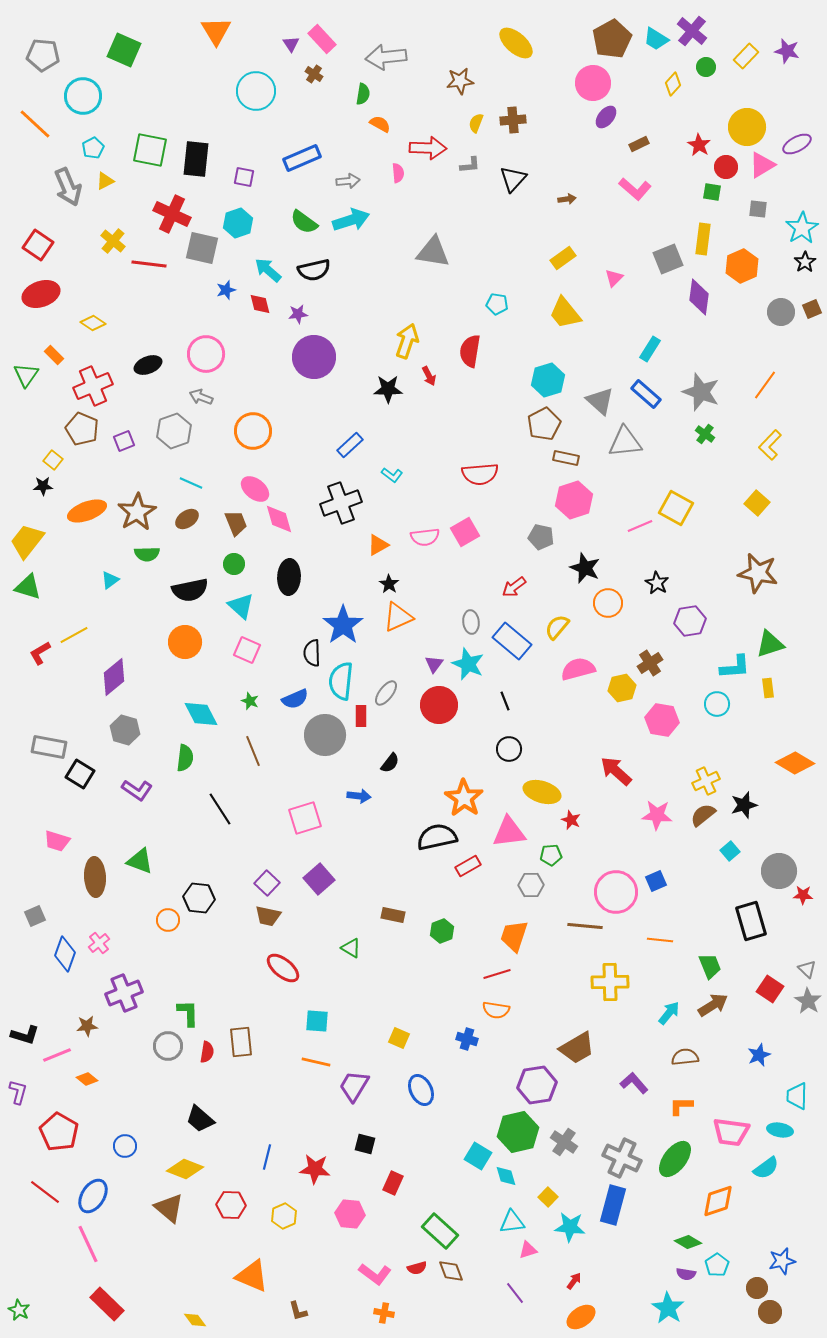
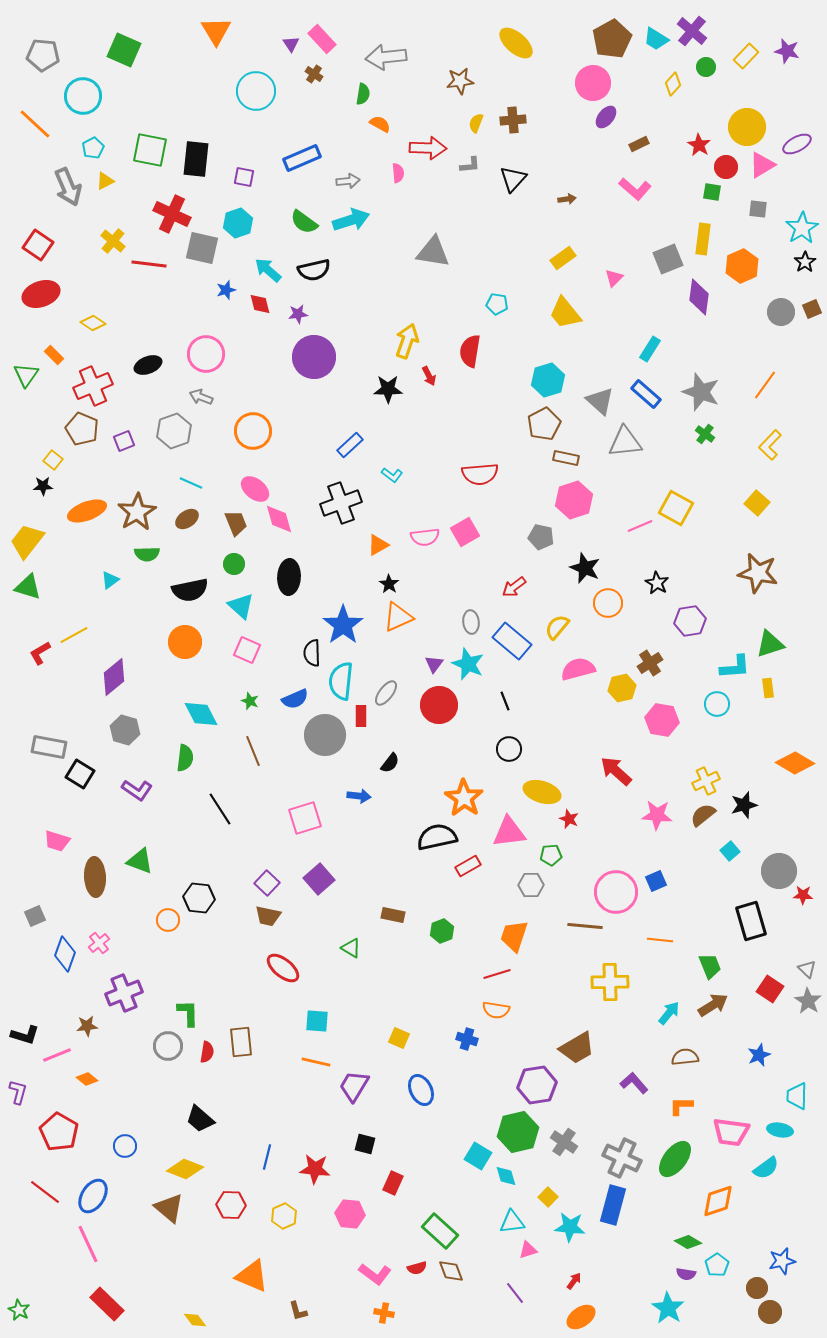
red star at (571, 820): moved 2 px left, 1 px up
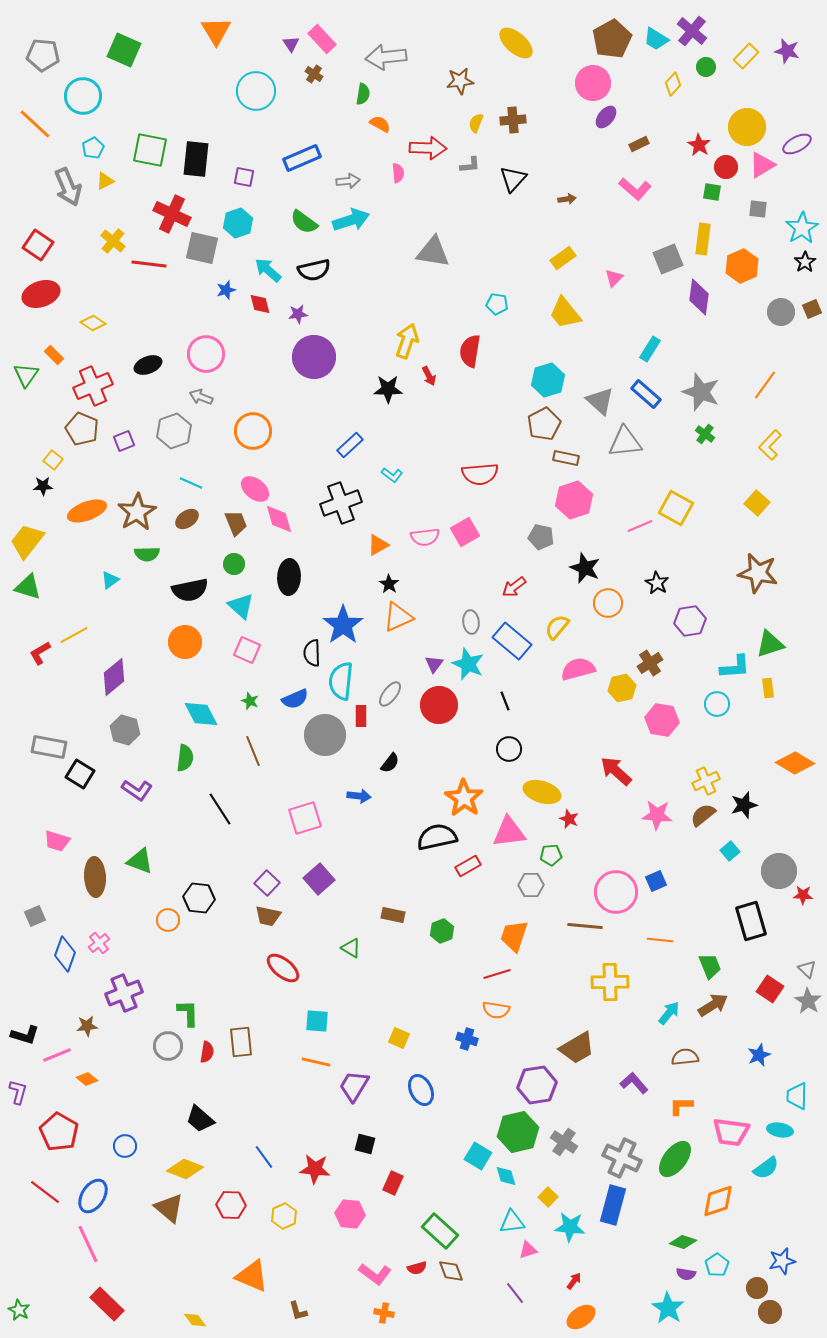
gray ellipse at (386, 693): moved 4 px right, 1 px down
blue line at (267, 1157): moved 3 px left; rotated 50 degrees counterclockwise
green diamond at (688, 1242): moved 5 px left; rotated 12 degrees counterclockwise
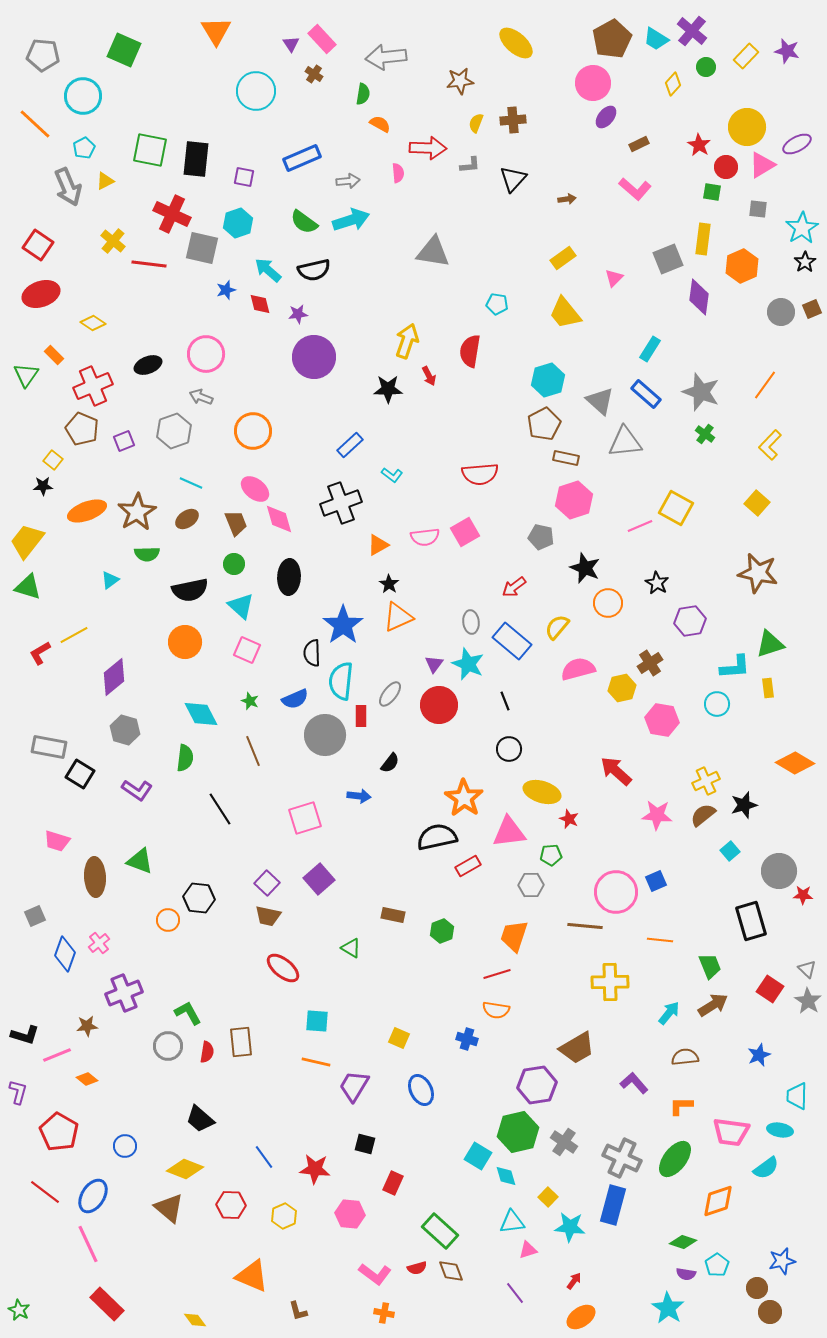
cyan pentagon at (93, 148): moved 9 px left
green L-shape at (188, 1013): rotated 28 degrees counterclockwise
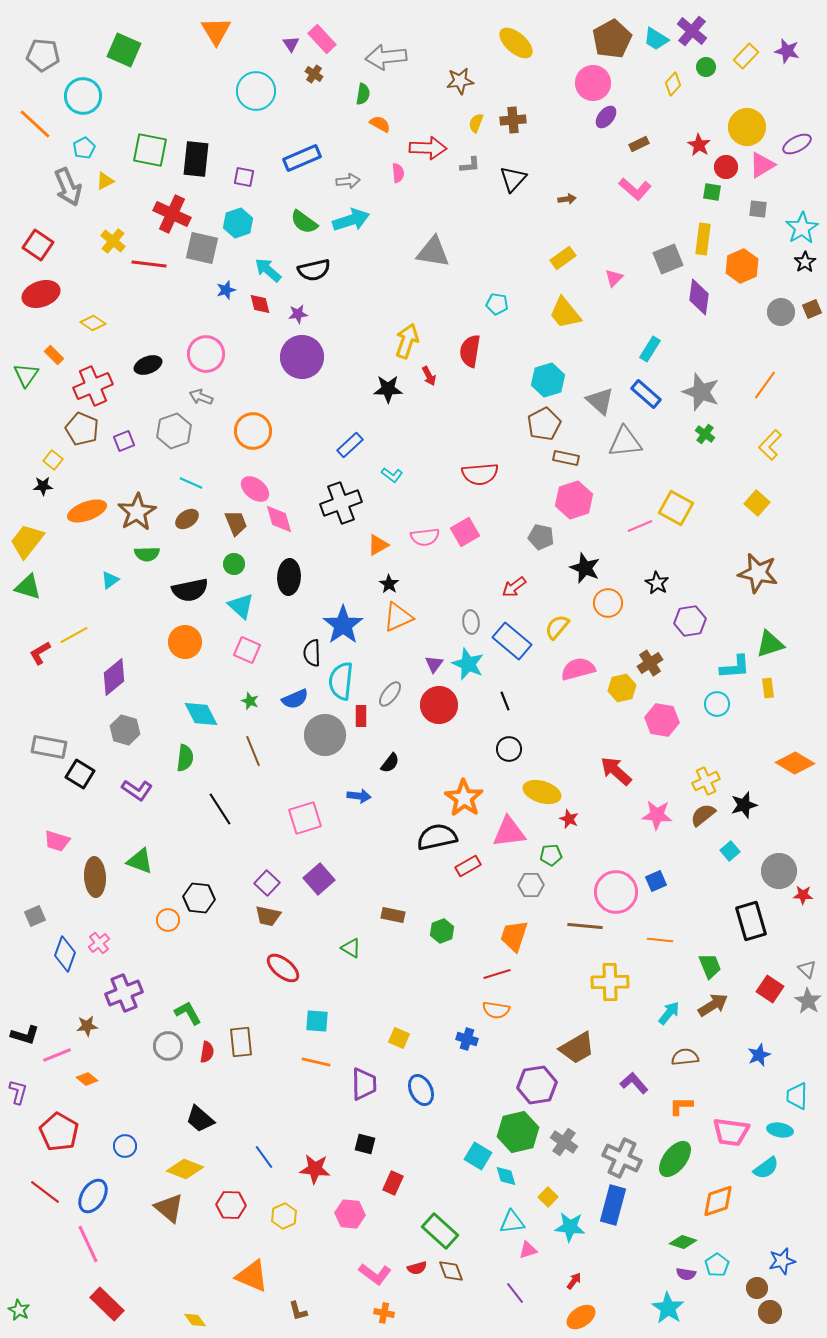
purple circle at (314, 357): moved 12 px left
purple trapezoid at (354, 1086): moved 10 px right, 2 px up; rotated 148 degrees clockwise
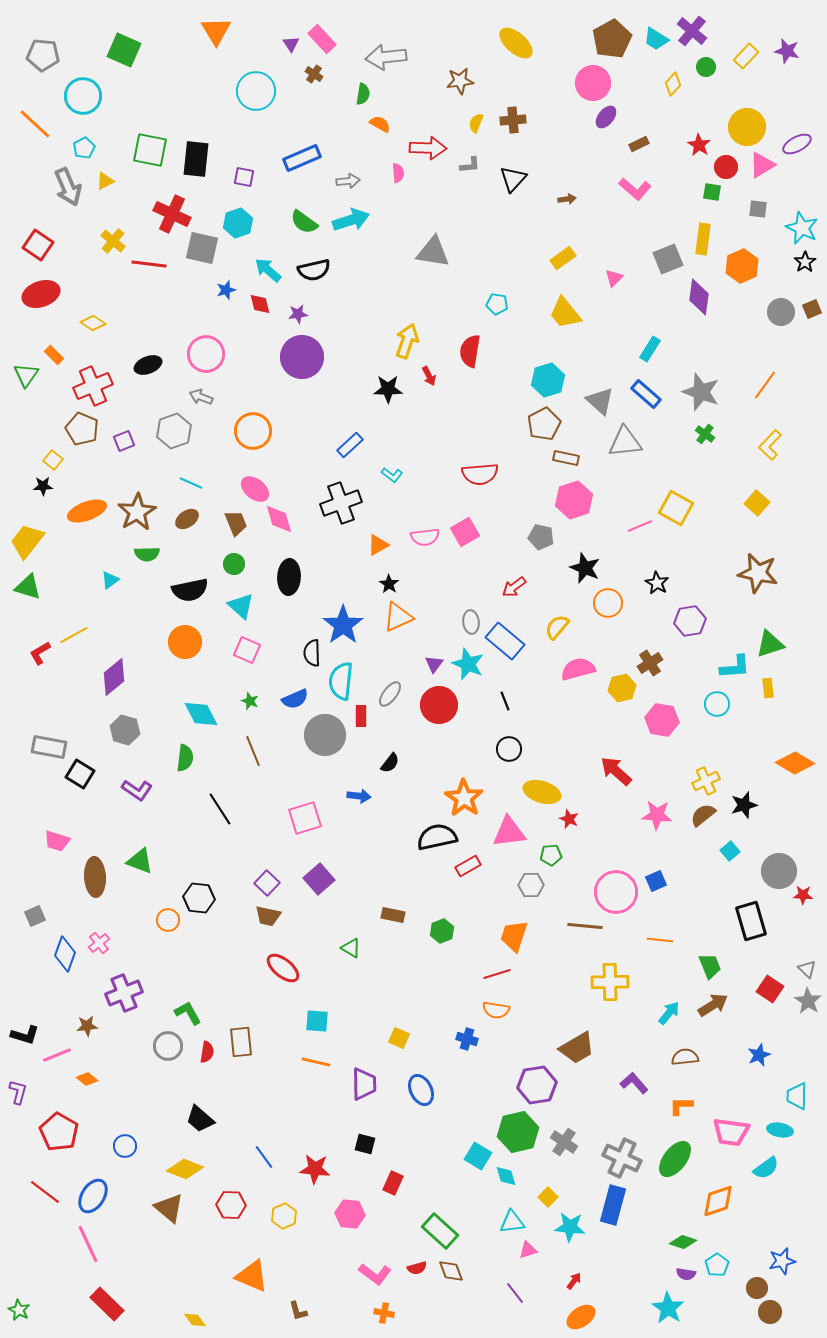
cyan star at (802, 228): rotated 16 degrees counterclockwise
blue rectangle at (512, 641): moved 7 px left
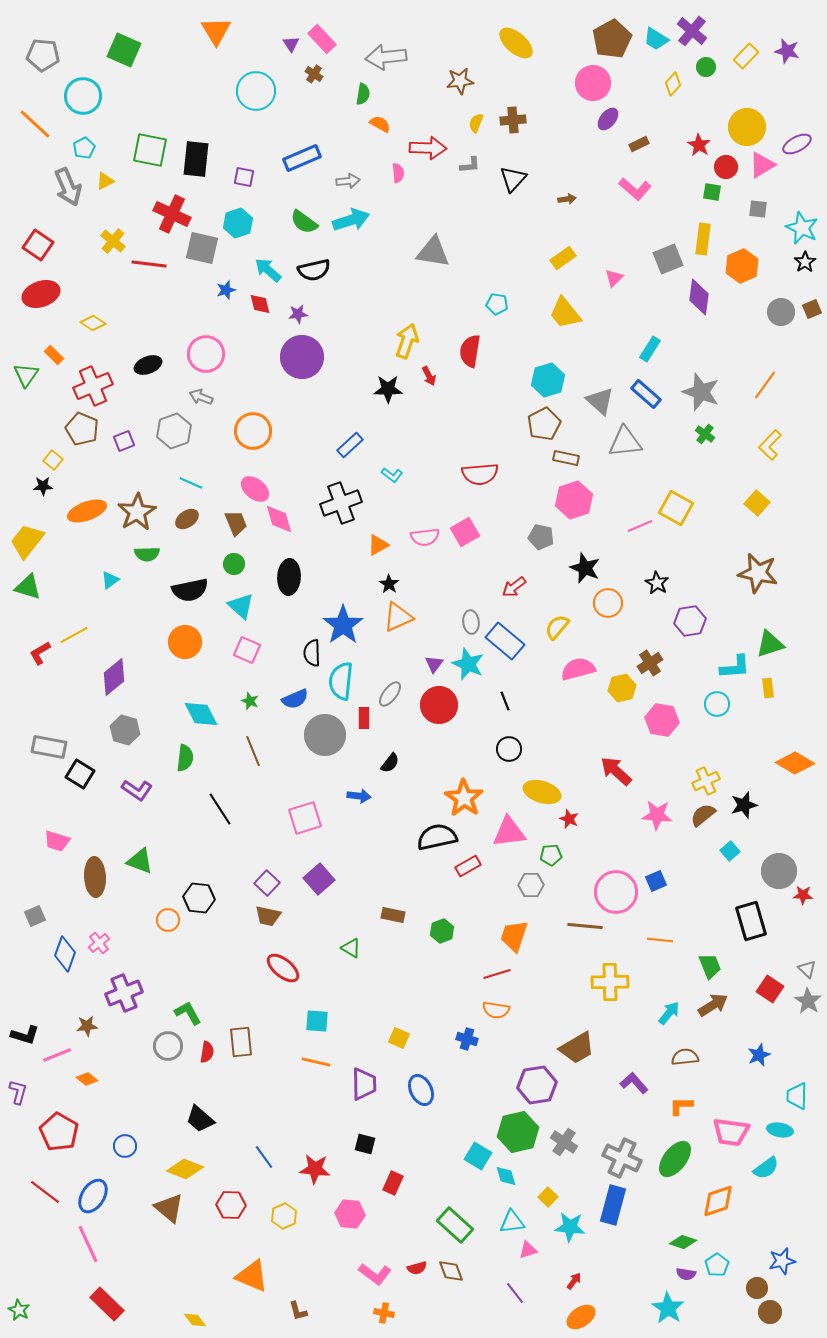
purple ellipse at (606, 117): moved 2 px right, 2 px down
red rectangle at (361, 716): moved 3 px right, 2 px down
green rectangle at (440, 1231): moved 15 px right, 6 px up
